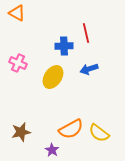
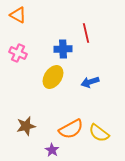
orange triangle: moved 1 px right, 2 px down
blue cross: moved 1 px left, 3 px down
pink cross: moved 10 px up
blue arrow: moved 1 px right, 13 px down
brown star: moved 5 px right, 6 px up
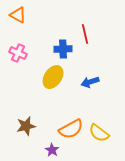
red line: moved 1 px left, 1 px down
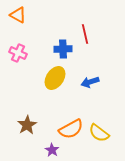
yellow ellipse: moved 2 px right, 1 px down
brown star: moved 1 px right, 1 px up; rotated 18 degrees counterclockwise
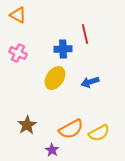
yellow semicircle: rotated 65 degrees counterclockwise
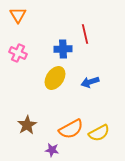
orange triangle: rotated 30 degrees clockwise
purple star: rotated 24 degrees counterclockwise
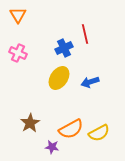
blue cross: moved 1 px right, 1 px up; rotated 24 degrees counterclockwise
yellow ellipse: moved 4 px right
brown star: moved 3 px right, 2 px up
purple star: moved 3 px up
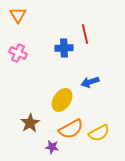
blue cross: rotated 24 degrees clockwise
yellow ellipse: moved 3 px right, 22 px down
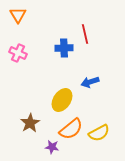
orange semicircle: rotated 10 degrees counterclockwise
